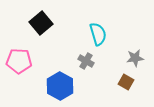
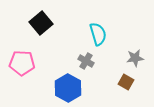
pink pentagon: moved 3 px right, 2 px down
blue hexagon: moved 8 px right, 2 px down
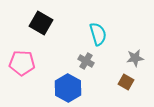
black square: rotated 20 degrees counterclockwise
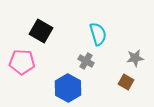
black square: moved 8 px down
pink pentagon: moved 1 px up
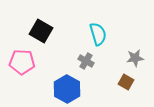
blue hexagon: moved 1 px left, 1 px down
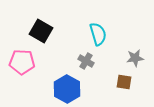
brown square: moved 2 px left; rotated 21 degrees counterclockwise
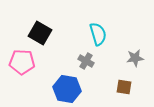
black square: moved 1 px left, 2 px down
brown square: moved 5 px down
blue hexagon: rotated 20 degrees counterclockwise
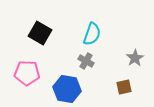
cyan semicircle: moved 6 px left; rotated 35 degrees clockwise
gray star: rotated 24 degrees counterclockwise
pink pentagon: moved 5 px right, 11 px down
brown square: rotated 21 degrees counterclockwise
